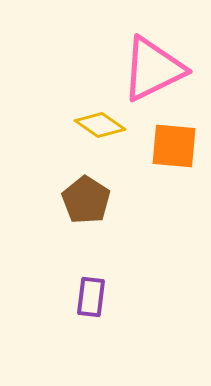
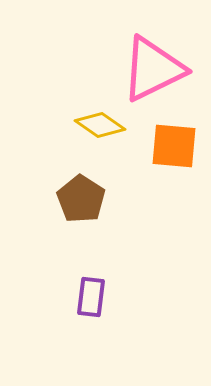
brown pentagon: moved 5 px left, 1 px up
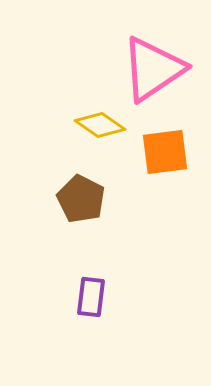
pink triangle: rotated 8 degrees counterclockwise
orange square: moved 9 px left, 6 px down; rotated 12 degrees counterclockwise
brown pentagon: rotated 6 degrees counterclockwise
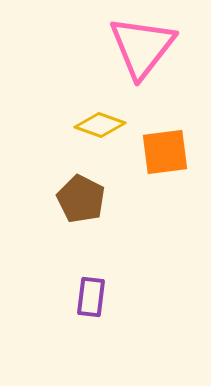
pink triangle: moved 11 px left, 22 px up; rotated 18 degrees counterclockwise
yellow diamond: rotated 15 degrees counterclockwise
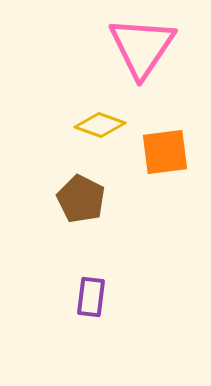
pink triangle: rotated 4 degrees counterclockwise
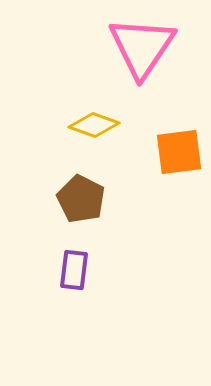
yellow diamond: moved 6 px left
orange square: moved 14 px right
purple rectangle: moved 17 px left, 27 px up
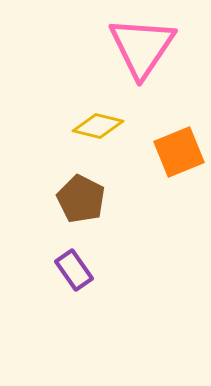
yellow diamond: moved 4 px right, 1 px down; rotated 6 degrees counterclockwise
orange square: rotated 15 degrees counterclockwise
purple rectangle: rotated 42 degrees counterclockwise
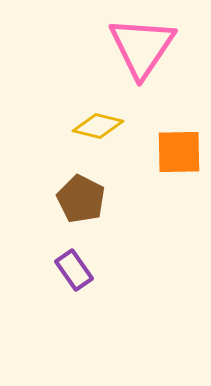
orange square: rotated 21 degrees clockwise
